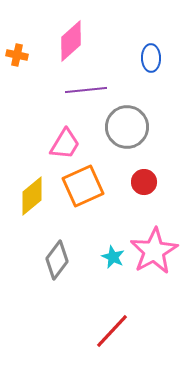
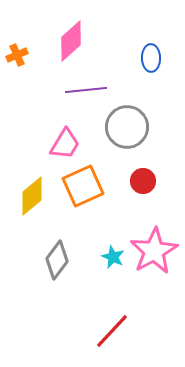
orange cross: rotated 35 degrees counterclockwise
red circle: moved 1 px left, 1 px up
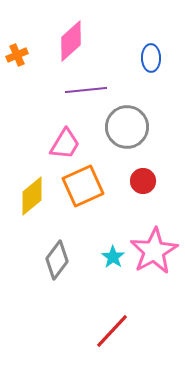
cyan star: rotated 10 degrees clockwise
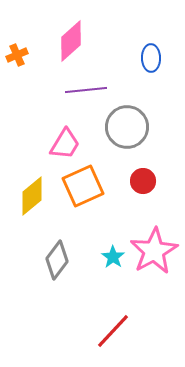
red line: moved 1 px right
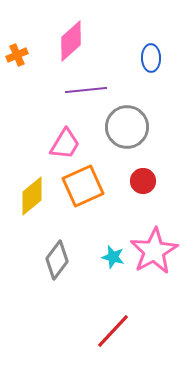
cyan star: rotated 20 degrees counterclockwise
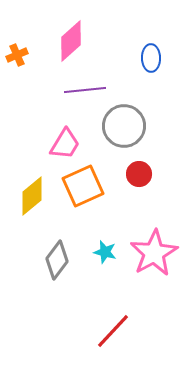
purple line: moved 1 px left
gray circle: moved 3 px left, 1 px up
red circle: moved 4 px left, 7 px up
pink star: moved 2 px down
cyan star: moved 8 px left, 5 px up
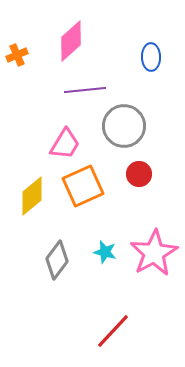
blue ellipse: moved 1 px up
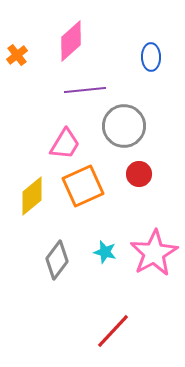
orange cross: rotated 15 degrees counterclockwise
